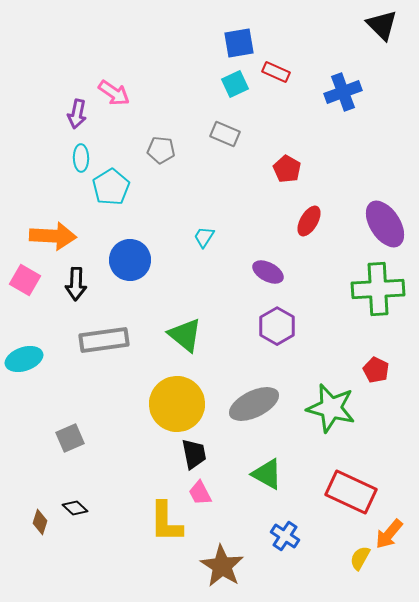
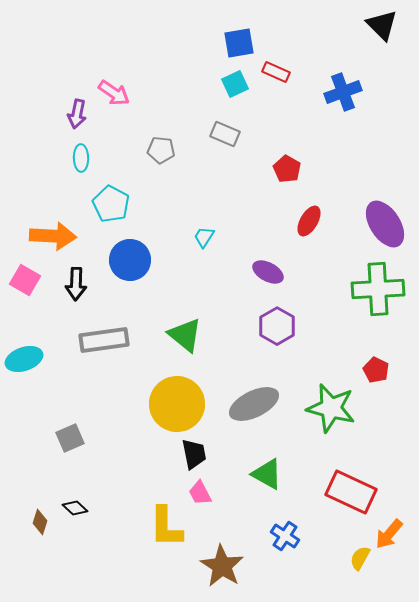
cyan pentagon at (111, 187): moved 17 px down; rotated 12 degrees counterclockwise
yellow L-shape at (166, 522): moved 5 px down
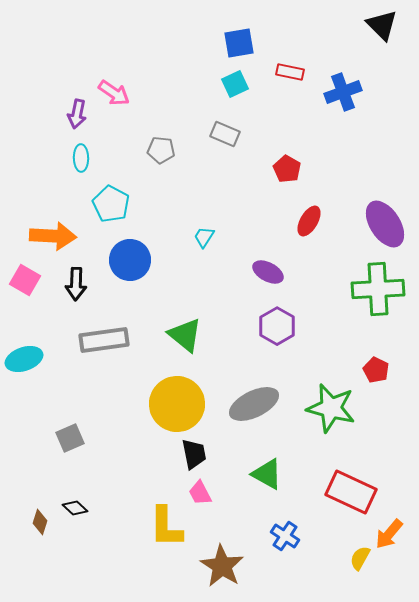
red rectangle at (276, 72): moved 14 px right; rotated 12 degrees counterclockwise
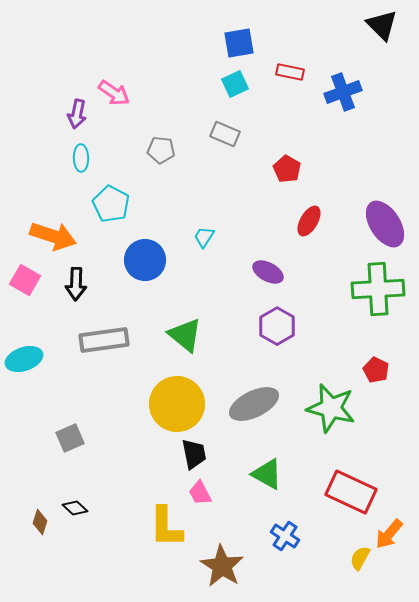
orange arrow at (53, 236): rotated 15 degrees clockwise
blue circle at (130, 260): moved 15 px right
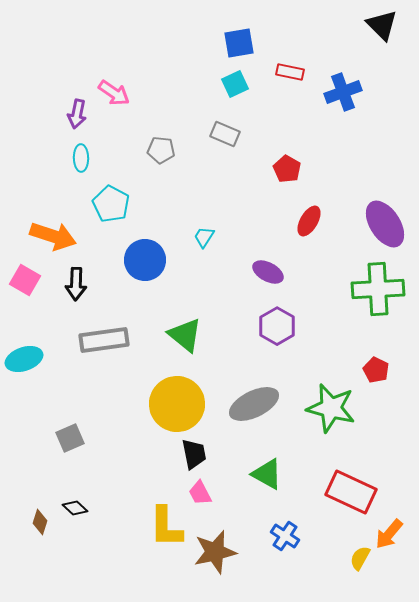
brown star at (222, 566): moved 7 px left, 14 px up; rotated 27 degrees clockwise
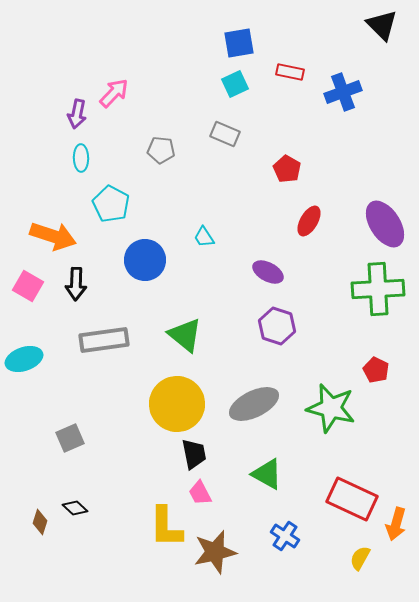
pink arrow at (114, 93): rotated 80 degrees counterclockwise
cyan trapezoid at (204, 237): rotated 65 degrees counterclockwise
pink square at (25, 280): moved 3 px right, 6 px down
purple hexagon at (277, 326): rotated 12 degrees counterclockwise
red rectangle at (351, 492): moved 1 px right, 7 px down
orange arrow at (389, 534): moved 7 px right, 10 px up; rotated 24 degrees counterclockwise
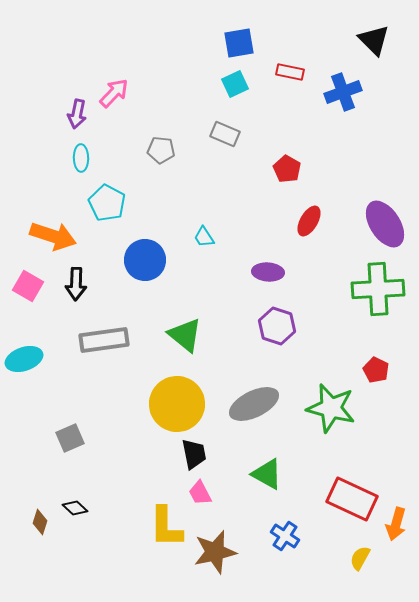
black triangle at (382, 25): moved 8 px left, 15 px down
cyan pentagon at (111, 204): moved 4 px left, 1 px up
purple ellipse at (268, 272): rotated 24 degrees counterclockwise
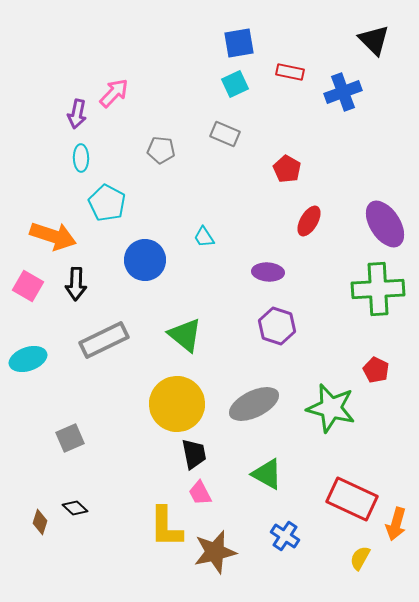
gray rectangle at (104, 340): rotated 18 degrees counterclockwise
cyan ellipse at (24, 359): moved 4 px right
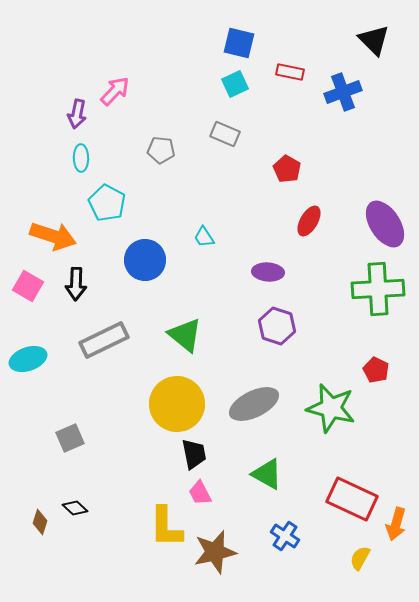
blue square at (239, 43): rotated 24 degrees clockwise
pink arrow at (114, 93): moved 1 px right, 2 px up
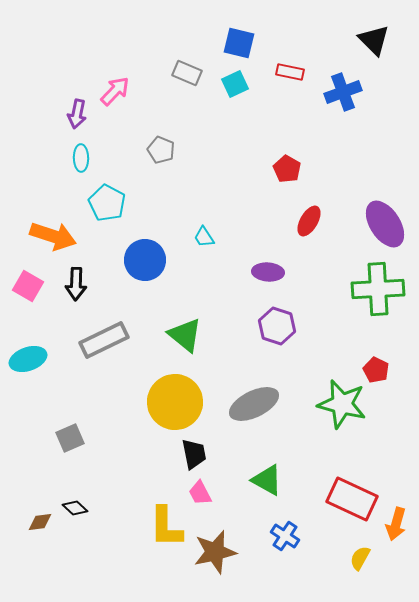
gray rectangle at (225, 134): moved 38 px left, 61 px up
gray pentagon at (161, 150): rotated 16 degrees clockwise
yellow circle at (177, 404): moved 2 px left, 2 px up
green star at (331, 408): moved 11 px right, 4 px up
green triangle at (267, 474): moved 6 px down
brown diamond at (40, 522): rotated 65 degrees clockwise
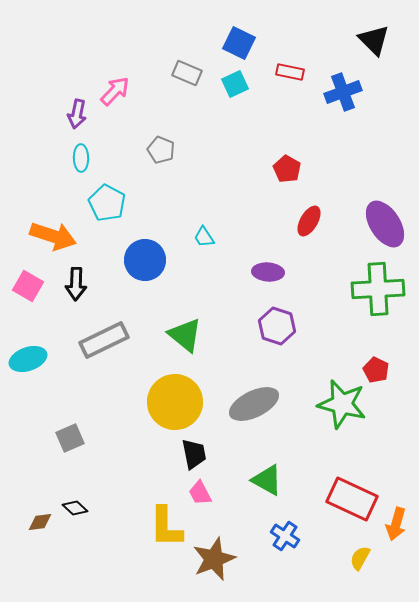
blue square at (239, 43): rotated 12 degrees clockwise
brown star at (215, 552): moved 1 px left, 7 px down; rotated 9 degrees counterclockwise
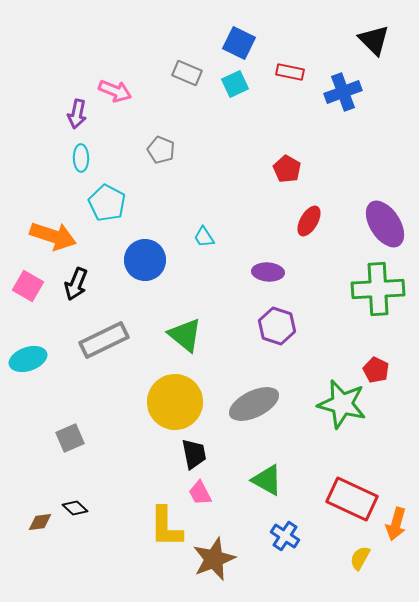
pink arrow at (115, 91): rotated 68 degrees clockwise
black arrow at (76, 284): rotated 20 degrees clockwise
